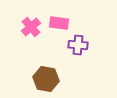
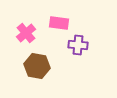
pink cross: moved 5 px left, 6 px down
brown hexagon: moved 9 px left, 13 px up
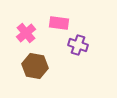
purple cross: rotated 12 degrees clockwise
brown hexagon: moved 2 px left
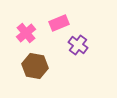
pink rectangle: rotated 30 degrees counterclockwise
purple cross: rotated 18 degrees clockwise
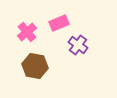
pink cross: moved 1 px right, 1 px up
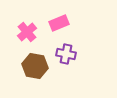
purple cross: moved 12 px left, 9 px down; rotated 24 degrees counterclockwise
